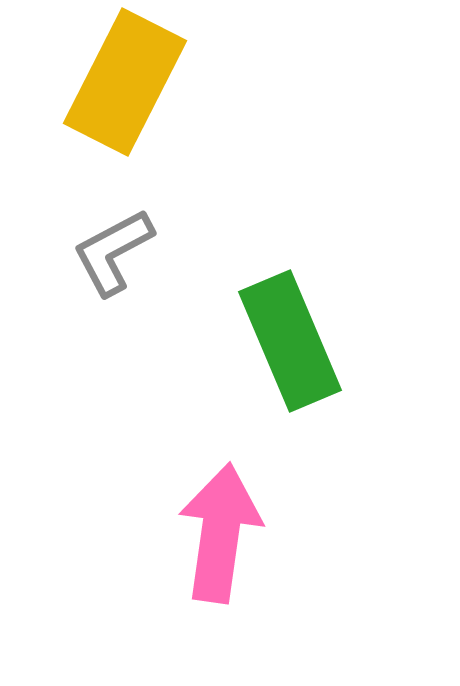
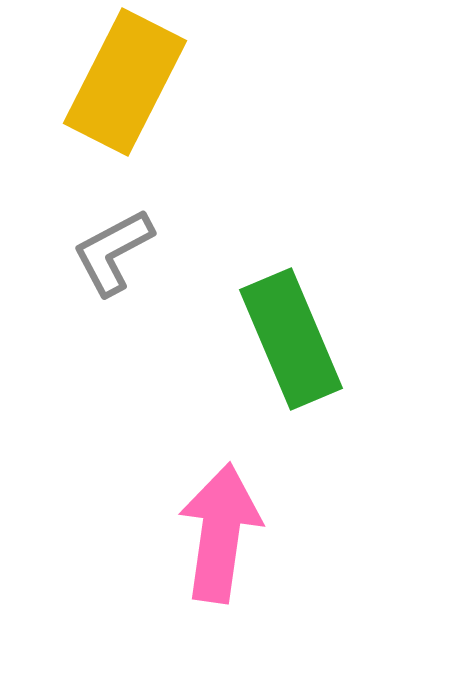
green rectangle: moved 1 px right, 2 px up
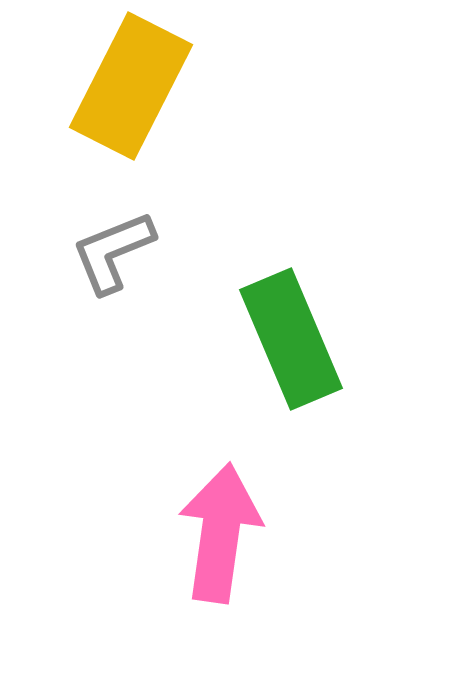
yellow rectangle: moved 6 px right, 4 px down
gray L-shape: rotated 6 degrees clockwise
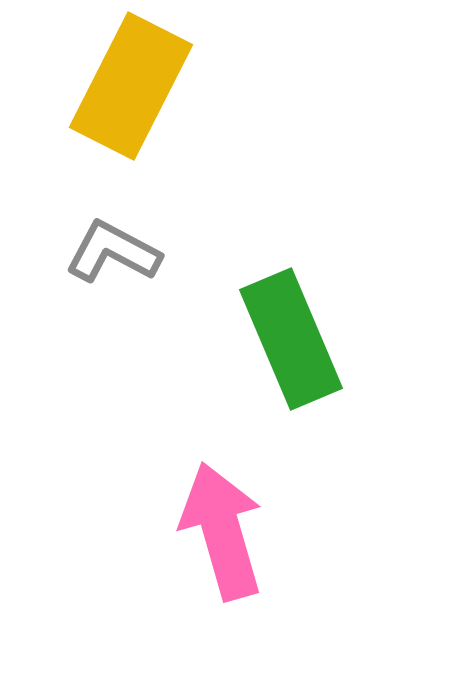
gray L-shape: rotated 50 degrees clockwise
pink arrow: moved 2 px right, 2 px up; rotated 24 degrees counterclockwise
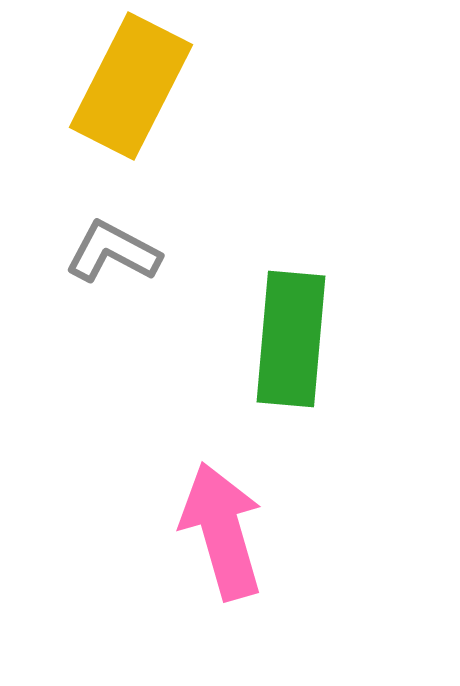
green rectangle: rotated 28 degrees clockwise
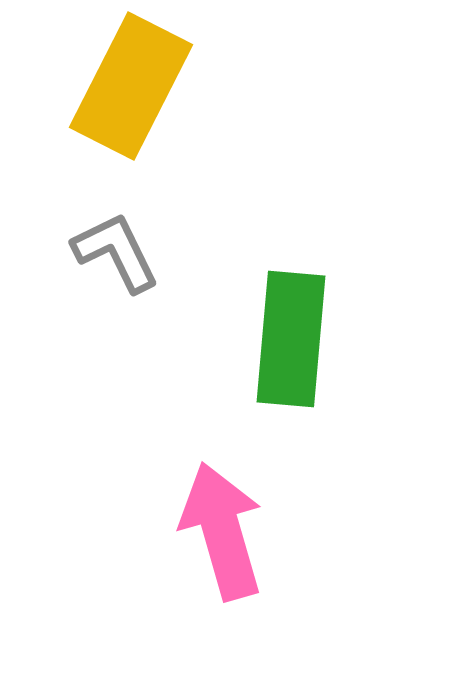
gray L-shape: moved 3 px right; rotated 36 degrees clockwise
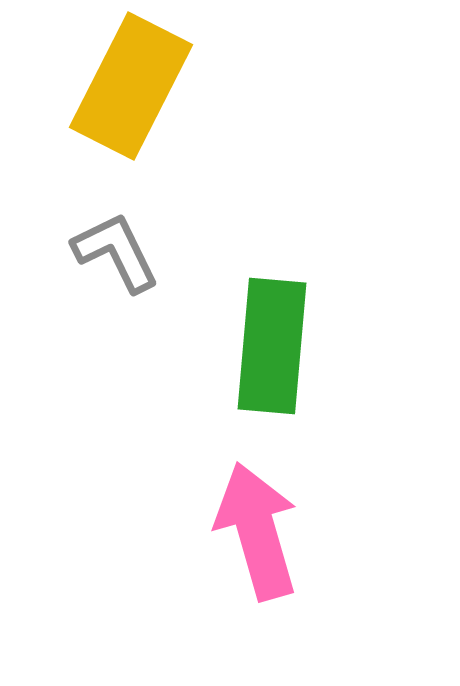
green rectangle: moved 19 px left, 7 px down
pink arrow: moved 35 px right
